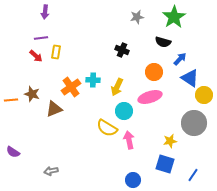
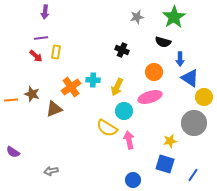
blue arrow: rotated 136 degrees clockwise
yellow circle: moved 2 px down
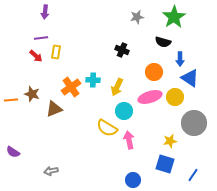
yellow circle: moved 29 px left
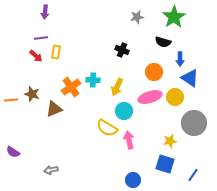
gray arrow: moved 1 px up
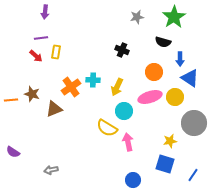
pink arrow: moved 1 px left, 2 px down
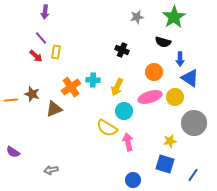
purple line: rotated 56 degrees clockwise
